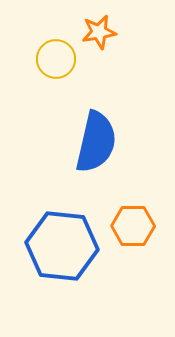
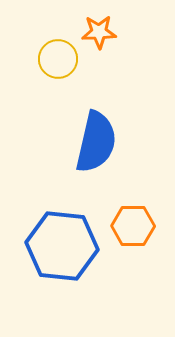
orange star: rotated 8 degrees clockwise
yellow circle: moved 2 px right
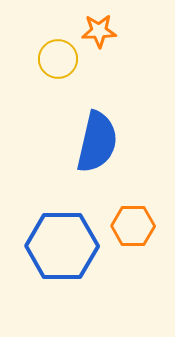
orange star: moved 1 px up
blue semicircle: moved 1 px right
blue hexagon: rotated 6 degrees counterclockwise
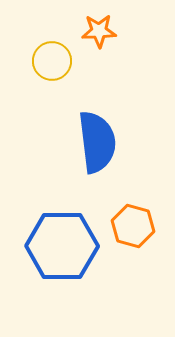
yellow circle: moved 6 px left, 2 px down
blue semicircle: rotated 20 degrees counterclockwise
orange hexagon: rotated 15 degrees clockwise
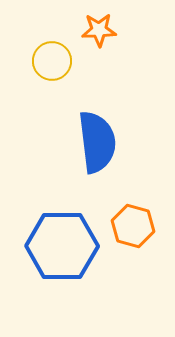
orange star: moved 1 px up
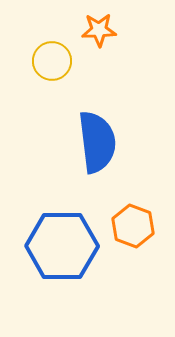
orange hexagon: rotated 6 degrees clockwise
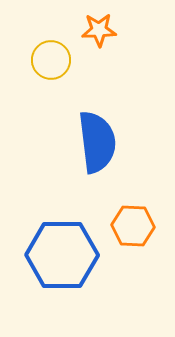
yellow circle: moved 1 px left, 1 px up
orange hexagon: rotated 18 degrees counterclockwise
blue hexagon: moved 9 px down
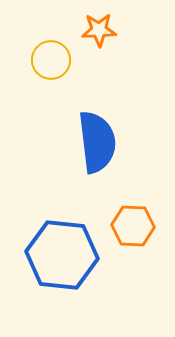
blue hexagon: rotated 6 degrees clockwise
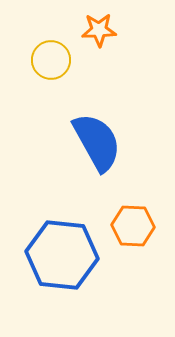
blue semicircle: rotated 22 degrees counterclockwise
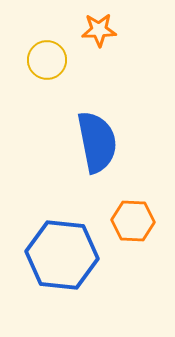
yellow circle: moved 4 px left
blue semicircle: rotated 18 degrees clockwise
orange hexagon: moved 5 px up
